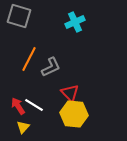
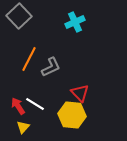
gray square: rotated 30 degrees clockwise
red triangle: moved 10 px right
white line: moved 1 px right, 1 px up
yellow hexagon: moved 2 px left, 1 px down
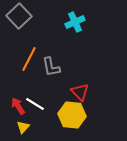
gray L-shape: rotated 105 degrees clockwise
red triangle: moved 1 px up
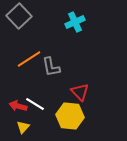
orange line: rotated 30 degrees clockwise
red arrow: rotated 42 degrees counterclockwise
yellow hexagon: moved 2 px left, 1 px down
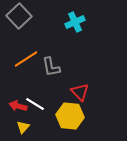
orange line: moved 3 px left
